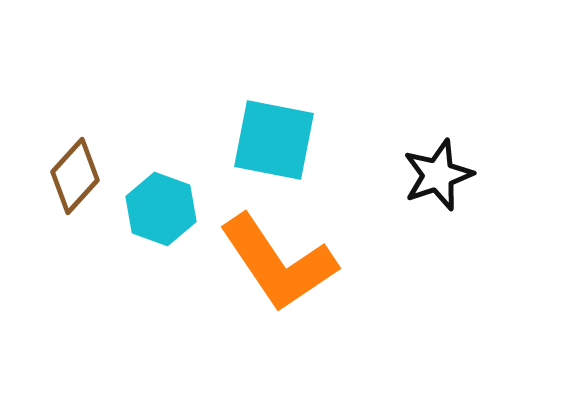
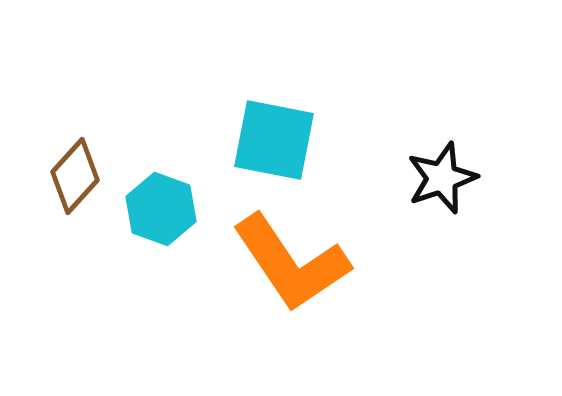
black star: moved 4 px right, 3 px down
orange L-shape: moved 13 px right
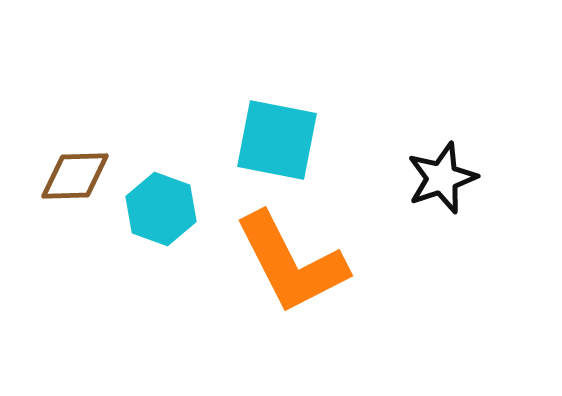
cyan square: moved 3 px right
brown diamond: rotated 46 degrees clockwise
orange L-shape: rotated 7 degrees clockwise
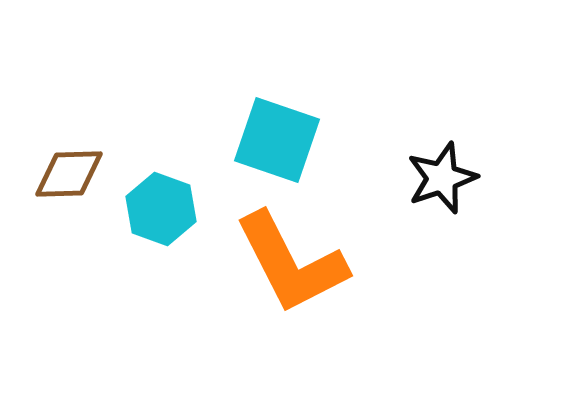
cyan square: rotated 8 degrees clockwise
brown diamond: moved 6 px left, 2 px up
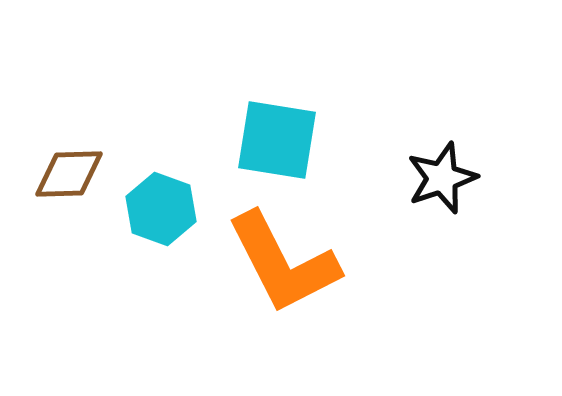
cyan square: rotated 10 degrees counterclockwise
orange L-shape: moved 8 px left
